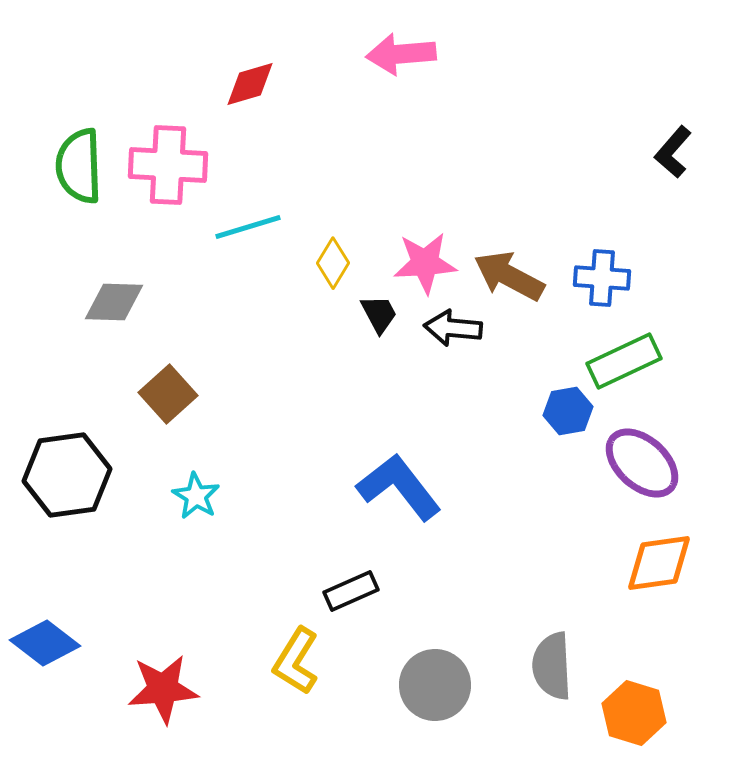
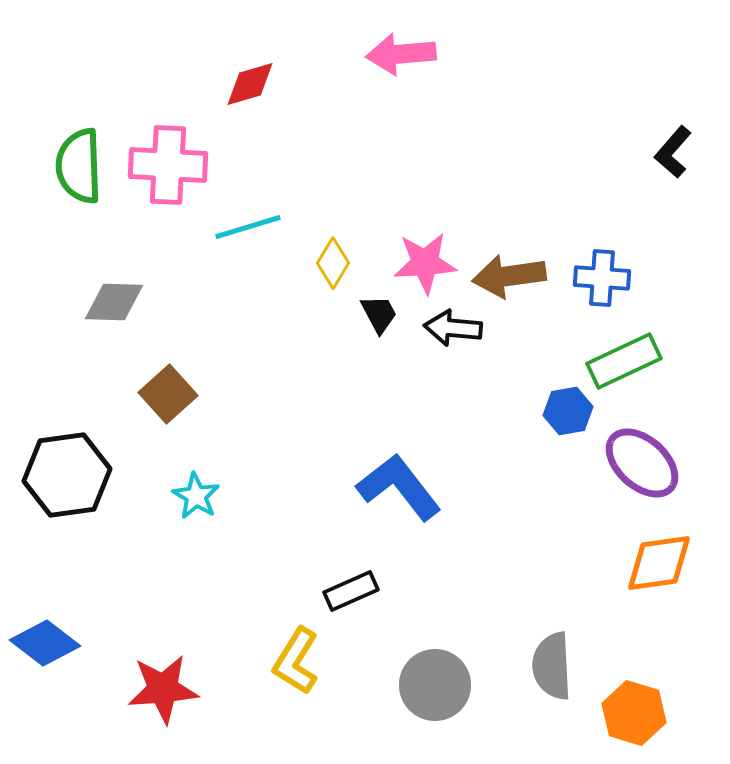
brown arrow: rotated 36 degrees counterclockwise
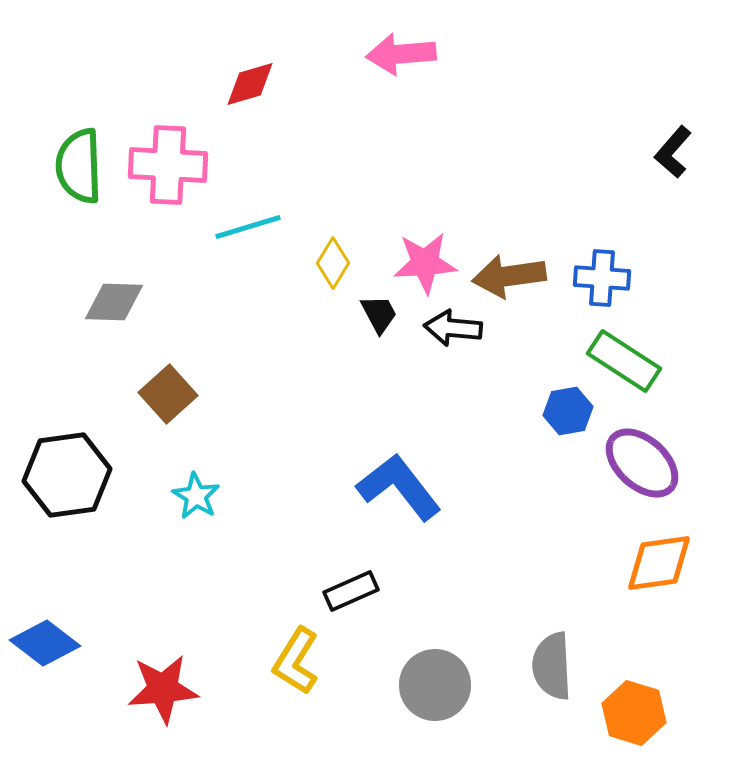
green rectangle: rotated 58 degrees clockwise
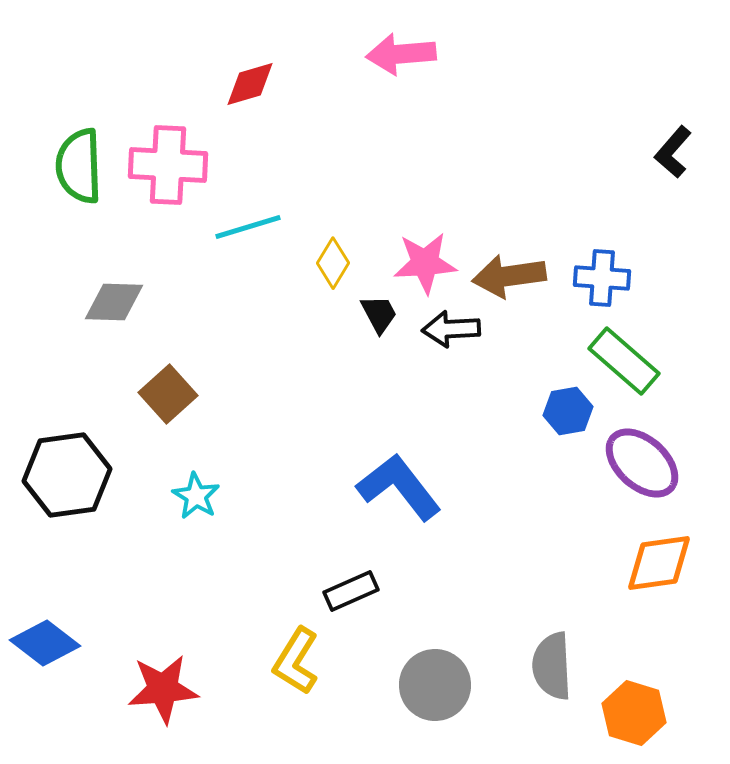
black arrow: moved 2 px left, 1 px down; rotated 8 degrees counterclockwise
green rectangle: rotated 8 degrees clockwise
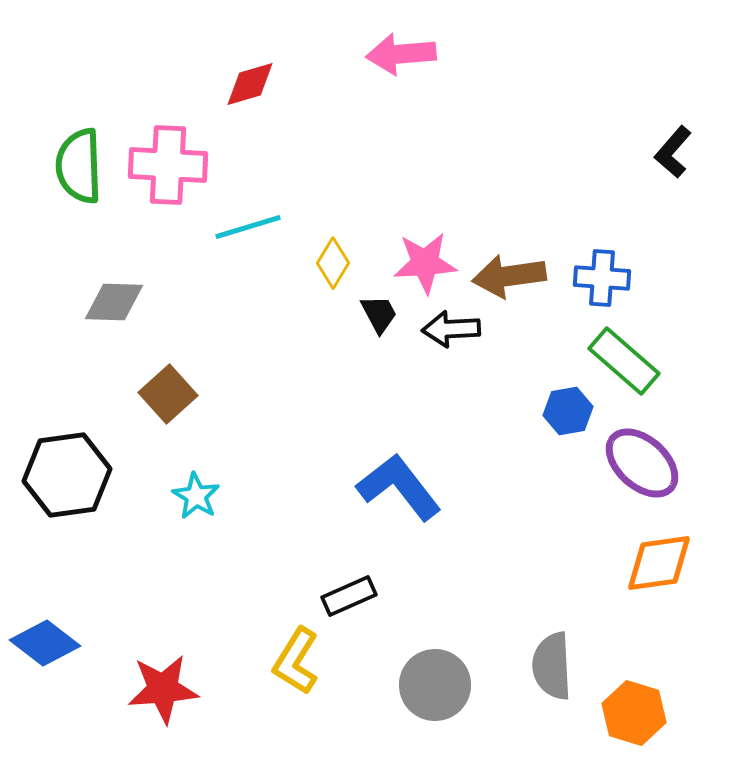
black rectangle: moved 2 px left, 5 px down
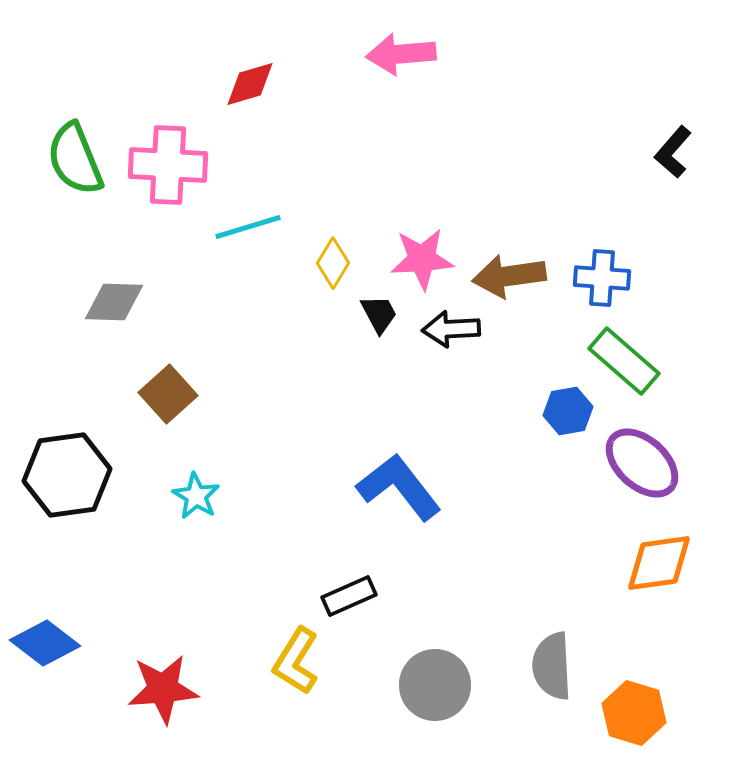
green semicircle: moved 4 px left, 7 px up; rotated 20 degrees counterclockwise
pink star: moved 3 px left, 4 px up
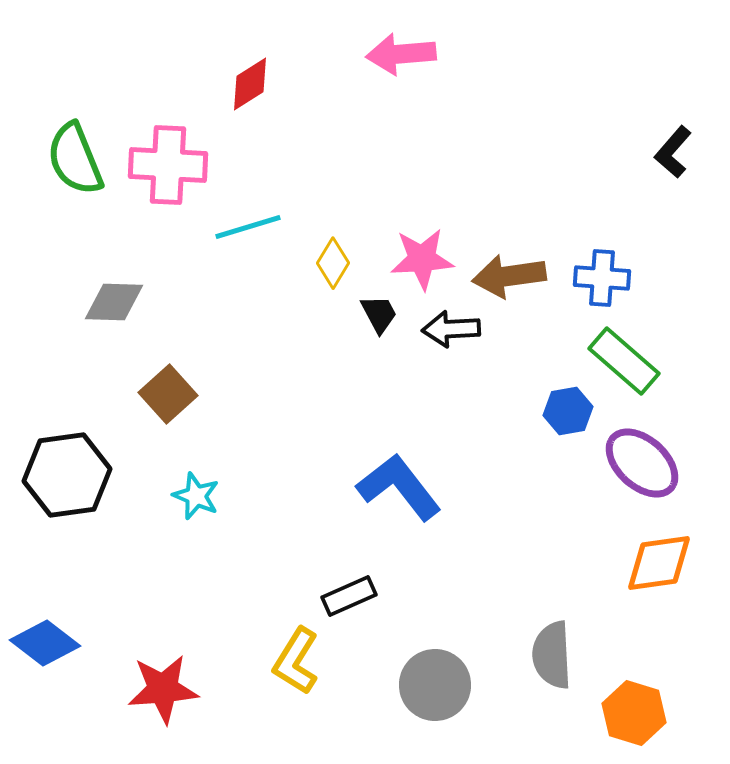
red diamond: rotated 16 degrees counterclockwise
cyan star: rotated 9 degrees counterclockwise
gray semicircle: moved 11 px up
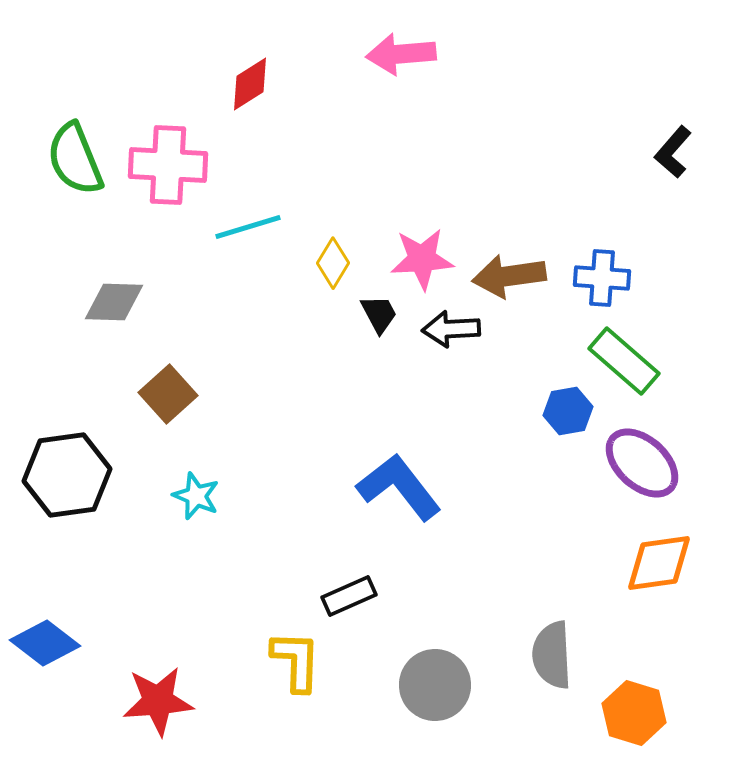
yellow L-shape: rotated 150 degrees clockwise
red star: moved 5 px left, 12 px down
